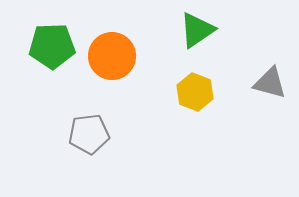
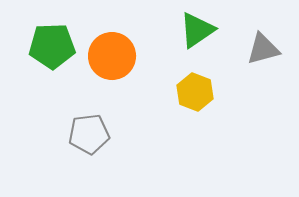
gray triangle: moved 7 px left, 34 px up; rotated 30 degrees counterclockwise
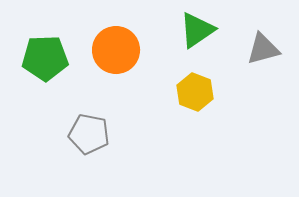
green pentagon: moved 7 px left, 12 px down
orange circle: moved 4 px right, 6 px up
gray pentagon: rotated 18 degrees clockwise
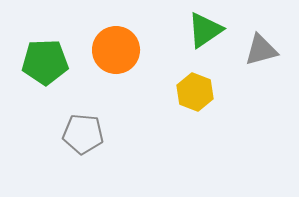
green triangle: moved 8 px right
gray triangle: moved 2 px left, 1 px down
green pentagon: moved 4 px down
gray pentagon: moved 6 px left; rotated 6 degrees counterclockwise
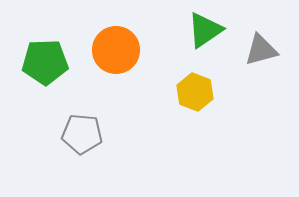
gray pentagon: moved 1 px left
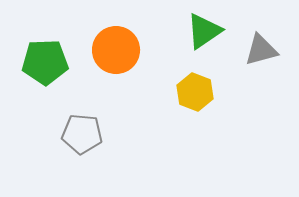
green triangle: moved 1 px left, 1 px down
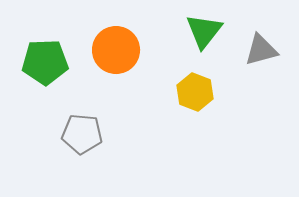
green triangle: rotated 18 degrees counterclockwise
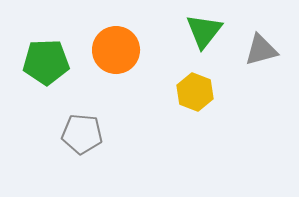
green pentagon: moved 1 px right
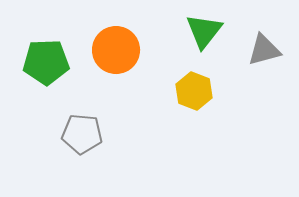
gray triangle: moved 3 px right
yellow hexagon: moved 1 px left, 1 px up
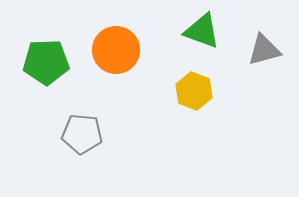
green triangle: moved 2 px left; rotated 48 degrees counterclockwise
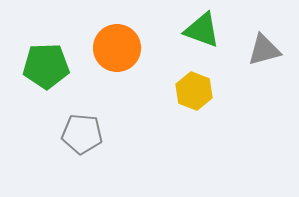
green triangle: moved 1 px up
orange circle: moved 1 px right, 2 px up
green pentagon: moved 4 px down
